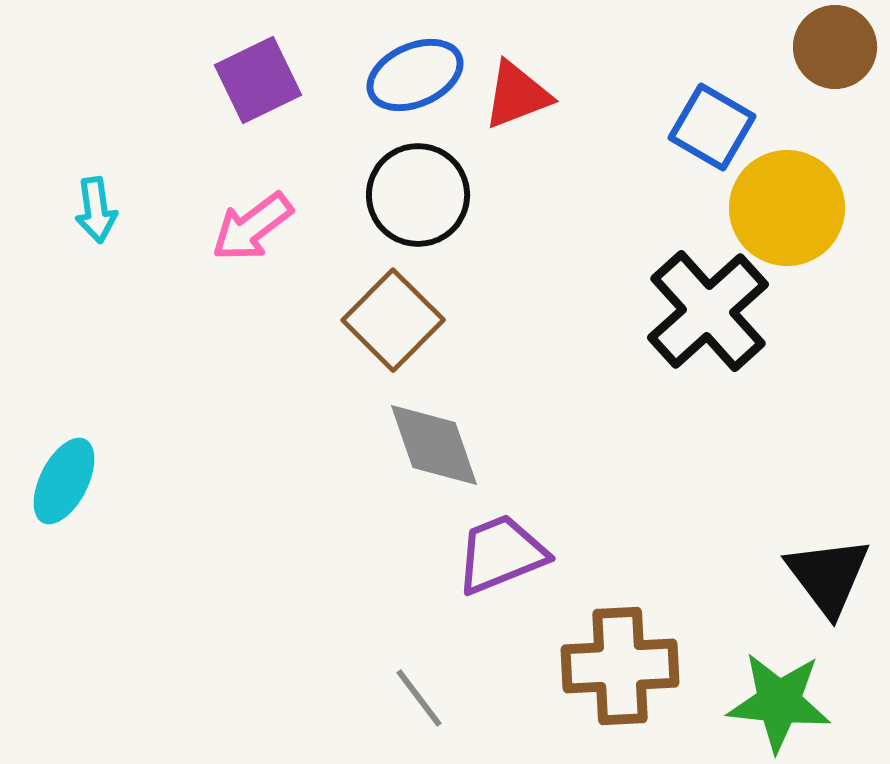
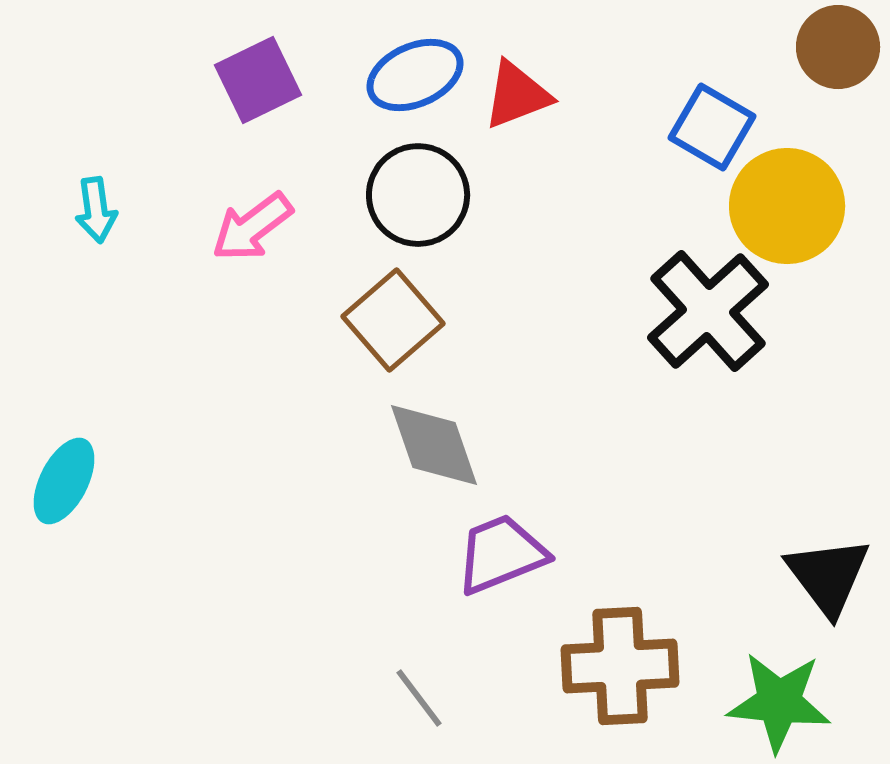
brown circle: moved 3 px right
yellow circle: moved 2 px up
brown square: rotated 4 degrees clockwise
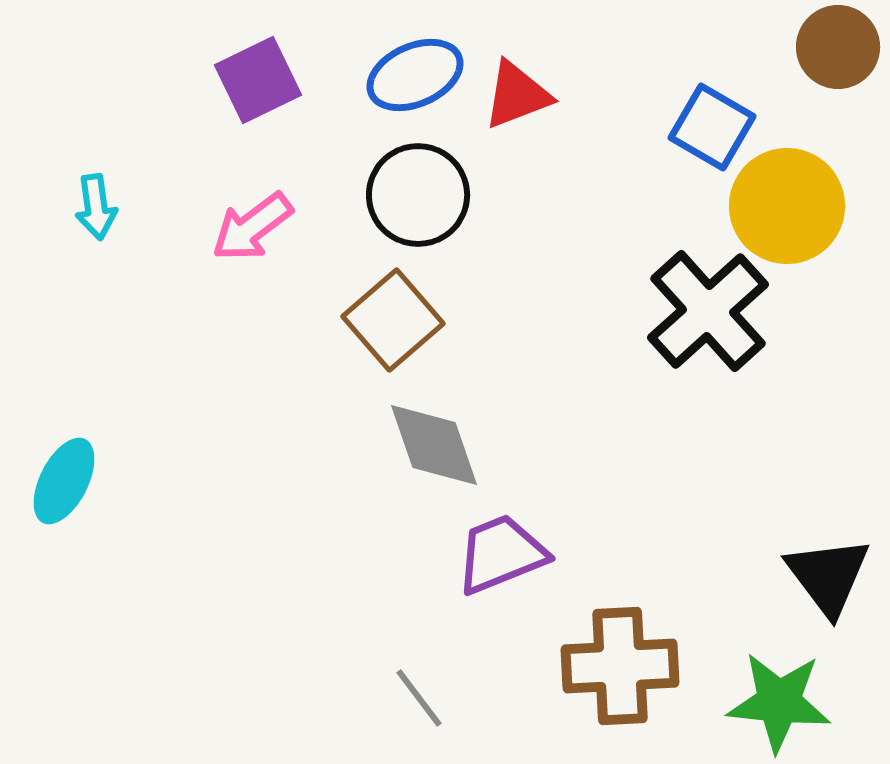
cyan arrow: moved 3 px up
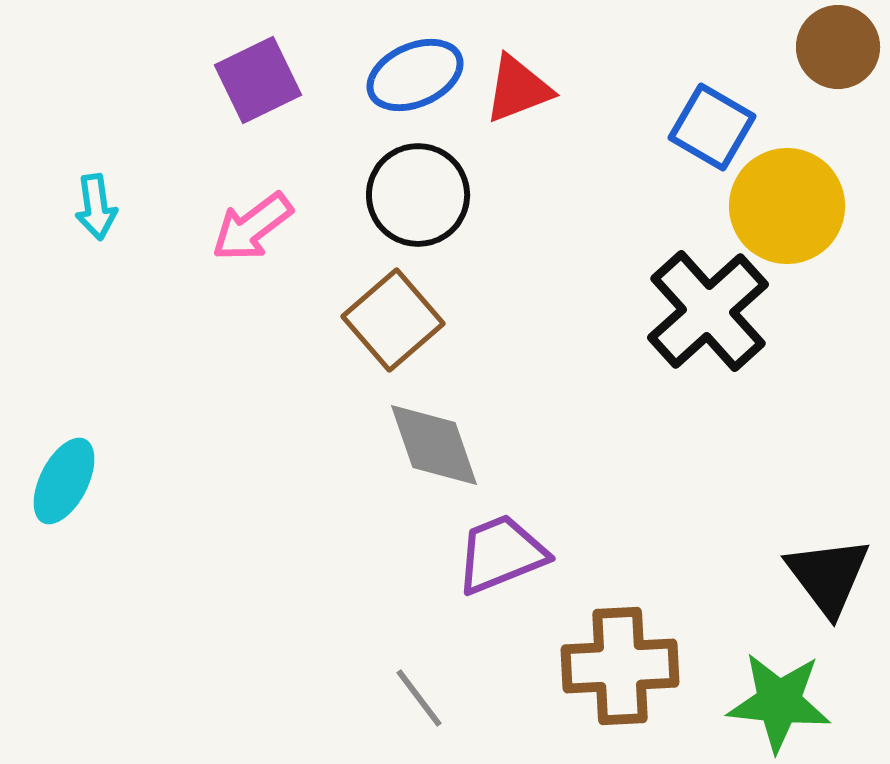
red triangle: moved 1 px right, 6 px up
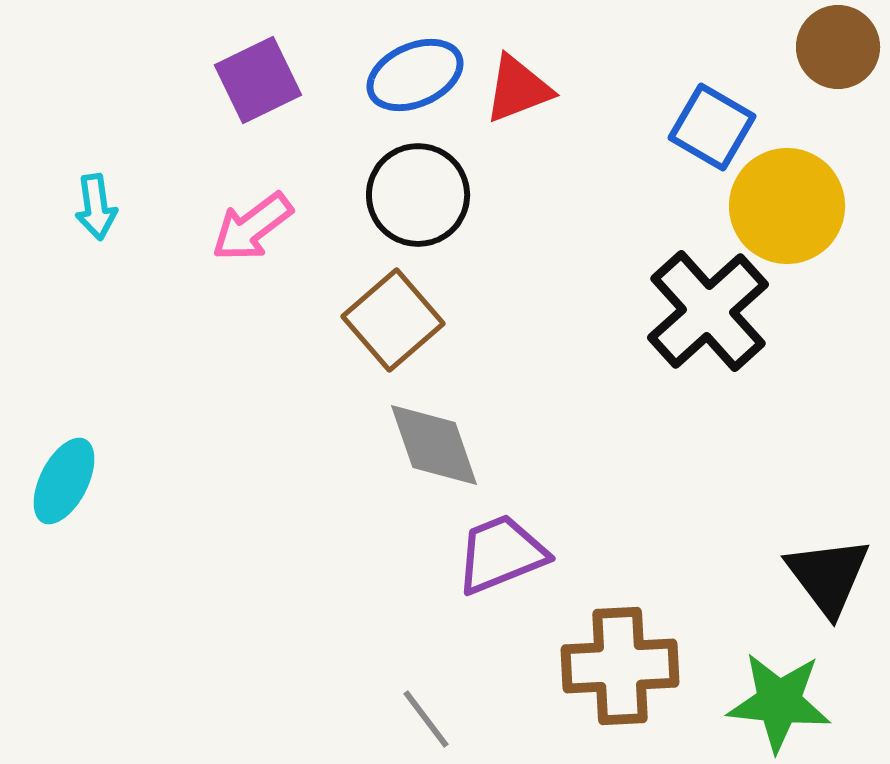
gray line: moved 7 px right, 21 px down
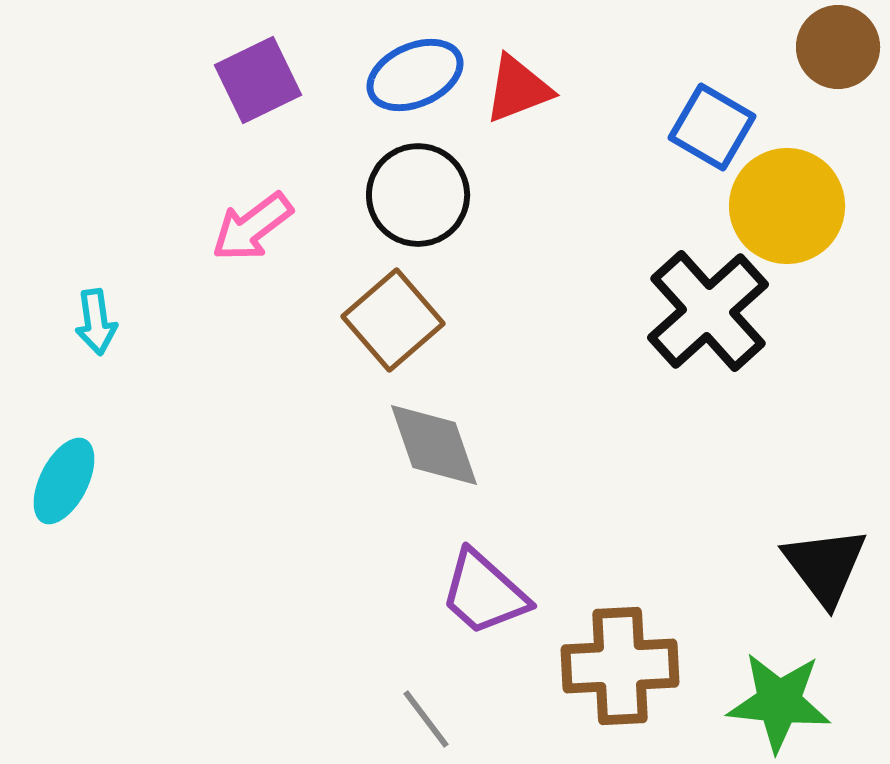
cyan arrow: moved 115 px down
purple trapezoid: moved 17 px left, 39 px down; rotated 116 degrees counterclockwise
black triangle: moved 3 px left, 10 px up
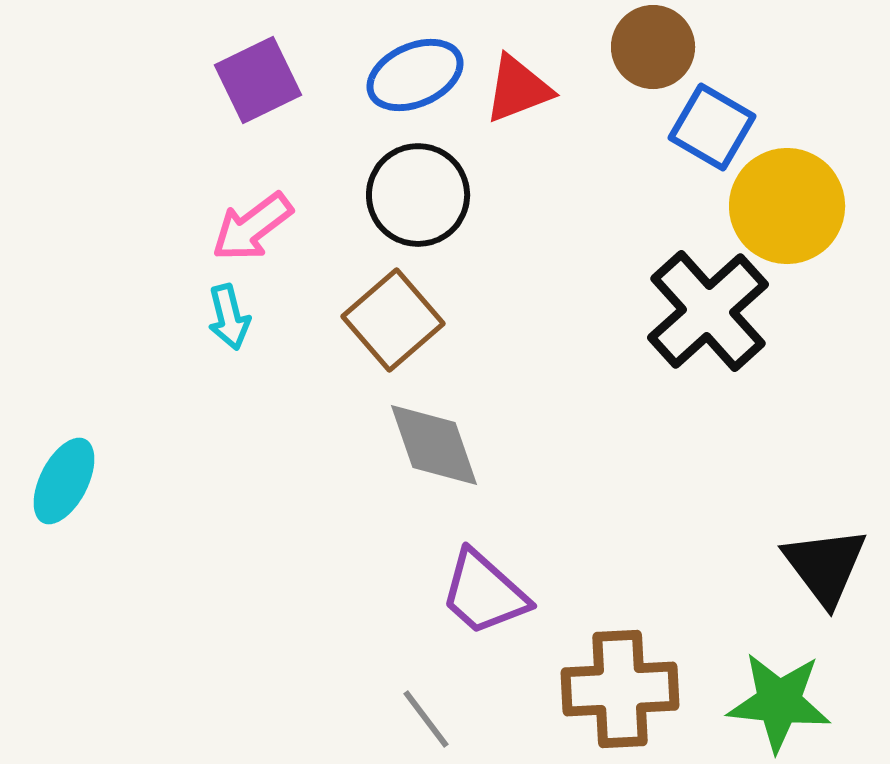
brown circle: moved 185 px left
cyan arrow: moved 133 px right, 5 px up; rotated 6 degrees counterclockwise
brown cross: moved 23 px down
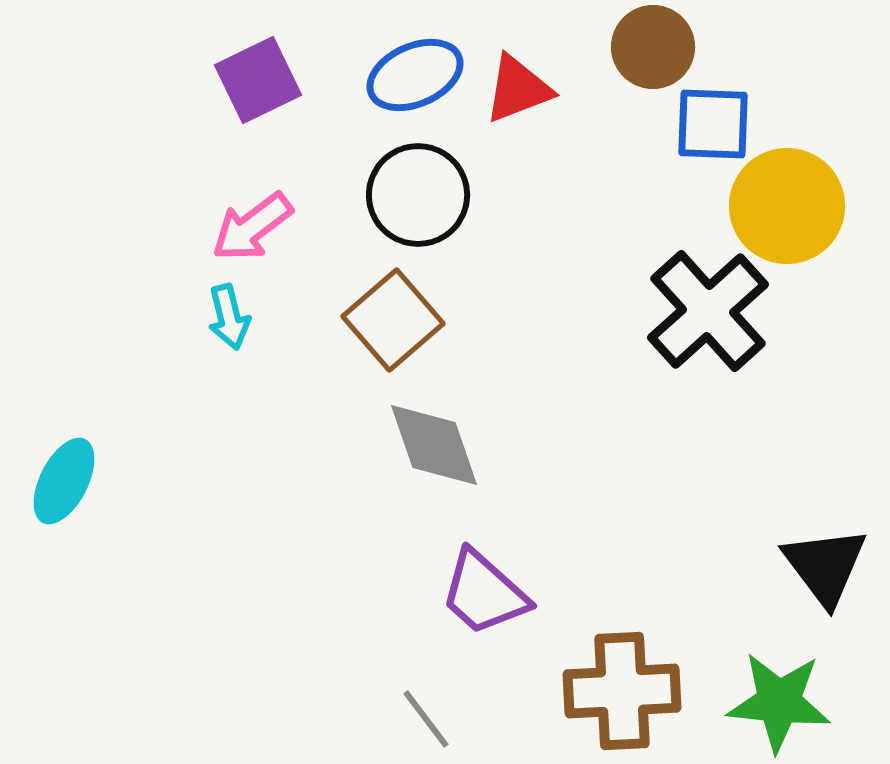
blue square: moved 1 px right, 3 px up; rotated 28 degrees counterclockwise
brown cross: moved 2 px right, 2 px down
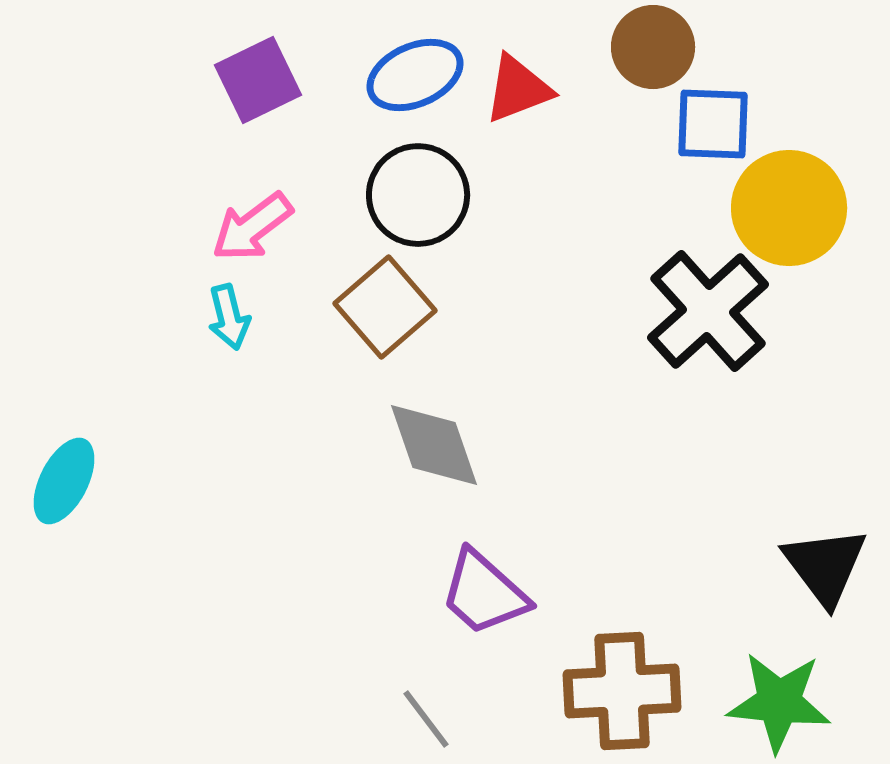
yellow circle: moved 2 px right, 2 px down
brown square: moved 8 px left, 13 px up
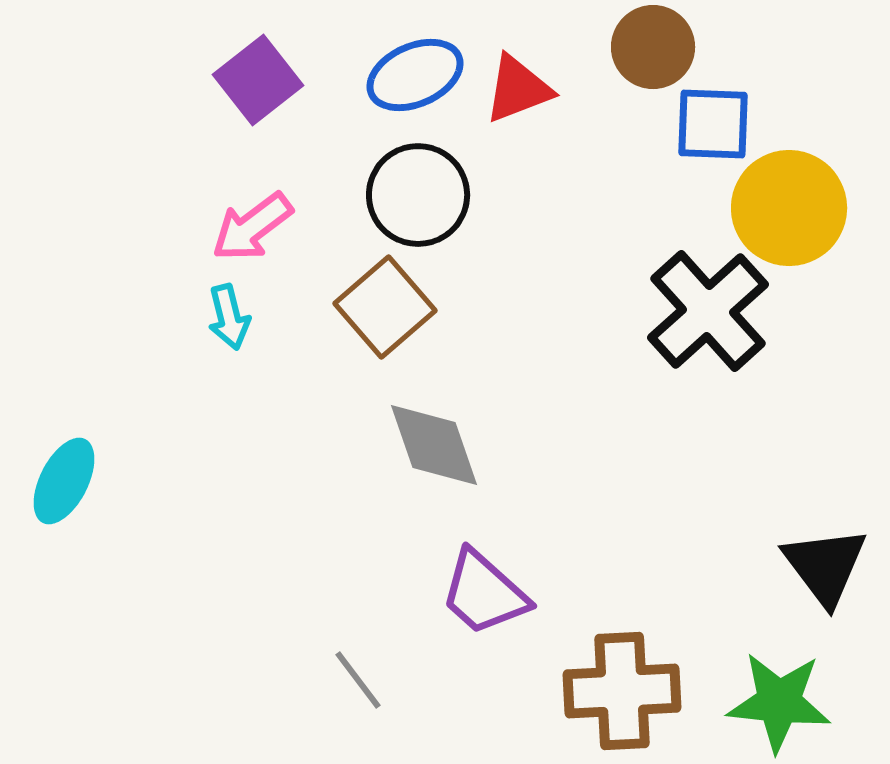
purple square: rotated 12 degrees counterclockwise
gray line: moved 68 px left, 39 px up
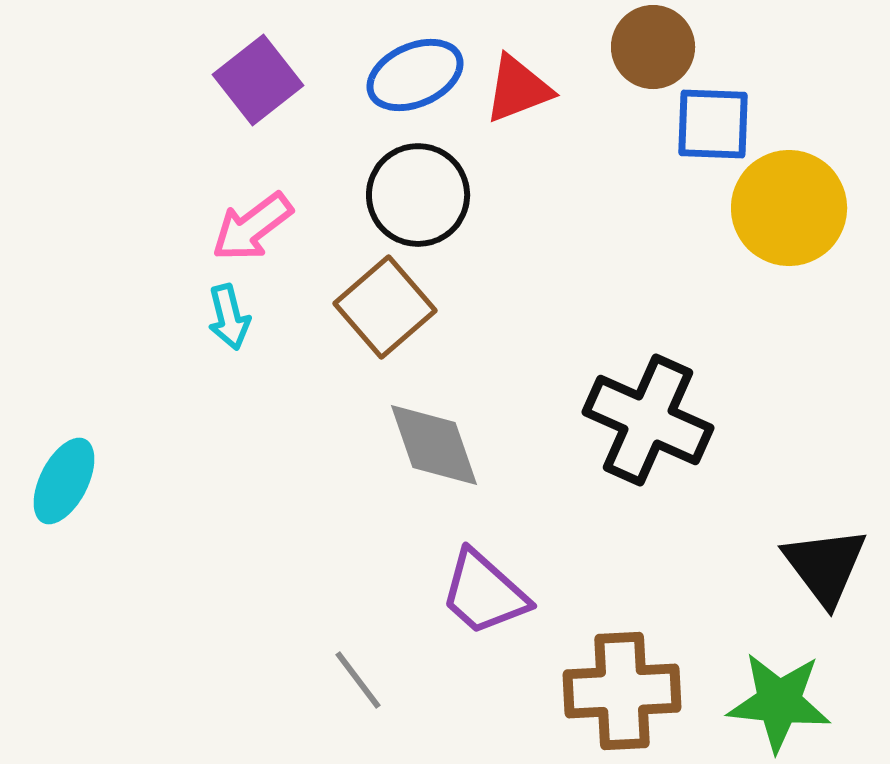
black cross: moved 60 px left, 109 px down; rotated 24 degrees counterclockwise
